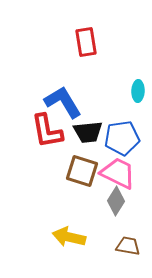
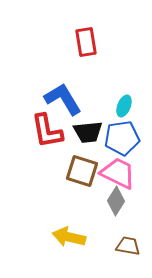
cyan ellipse: moved 14 px left, 15 px down; rotated 20 degrees clockwise
blue L-shape: moved 3 px up
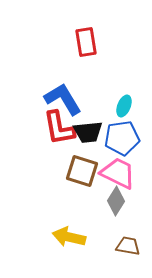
red L-shape: moved 12 px right, 3 px up
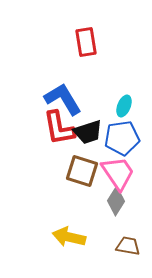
black trapezoid: rotated 12 degrees counterclockwise
pink trapezoid: rotated 30 degrees clockwise
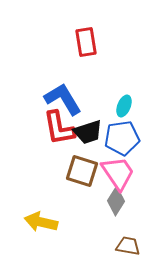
yellow arrow: moved 28 px left, 15 px up
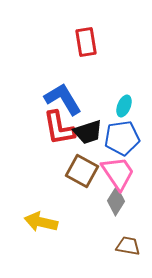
brown square: rotated 12 degrees clockwise
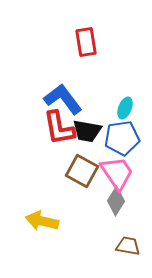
blue L-shape: rotated 6 degrees counterclockwise
cyan ellipse: moved 1 px right, 2 px down
black trapezoid: moved 1 px left, 1 px up; rotated 28 degrees clockwise
pink trapezoid: moved 1 px left
yellow arrow: moved 1 px right, 1 px up
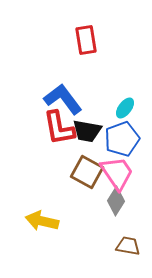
red rectangle: moved 2 px up
cyan ellipse: rotated 15 degrees clockwise
blue pentagon: moved 1 px down; rotated 12 degrees counterclockwise
brown square: moved 5 px right, 1 px down
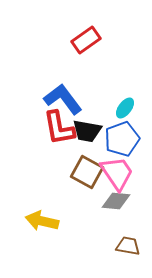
red rectangle: rotated 64 degrees clockwise
gray diamond: rotated 64 degrees clockwise
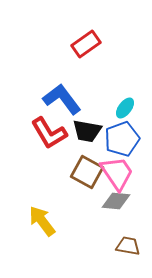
red rectangle: moved 4 px down
blue L-shape: moved 1 px left
red L-shape: moved 10 px left, 5 px down; rotated 21 degrees counterclockwise
yellow arrow: rotated 40 degrees clockwise
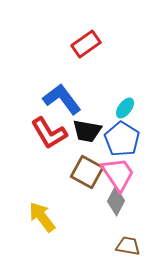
blue pentagon: rotated 20 degrees counterclockwise
pink trapezoid: moved 1 px right, 1 px down
gray diamond: rotated 68 degrees counterclockwise
yellow arrow: moved 4 px up
